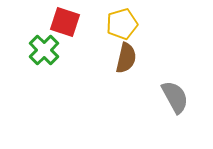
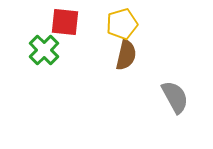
red square: rotated 12 degrees counterclockwise
brown semicircle: moved 3 px up
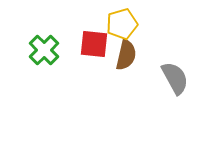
red square: moved 29 px right, 22 px down
gray semicircle: moved 19 px up
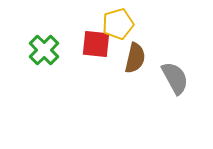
yellow pentagon: moved 4 px left
red square: moved 2 px right
brown semicircle: moved 9 px right, 3 px down
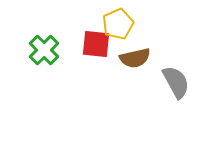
yellow pentagon: rotated 8 degrees counterclockwise
brown semicircle: rotated 64 degrees clockwise
gray semicircle: moved 1 px right, 4 px down
